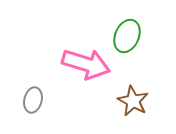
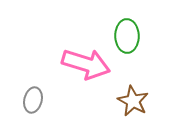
green ellipse: rotated 24 degrees counterclockwise
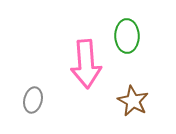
pink arrow: rotated 69 degrees clockwise
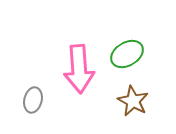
green ellipse: moved 18 px down; rotated 60 degrees clockwise
pink arrow: moved 7 px left, 5 px down
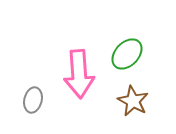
green ellipse: rotated 16 degrees counterclockwise
pink arrow: moved 5 px down
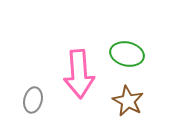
green ellipse: rotated 60 degrees clockwise
brown star: moved 5 px left
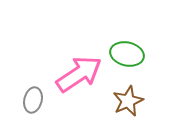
pink arrow: rotated 120 degrees counterclockwise
brown star: rotated 20 degrees clockwise
